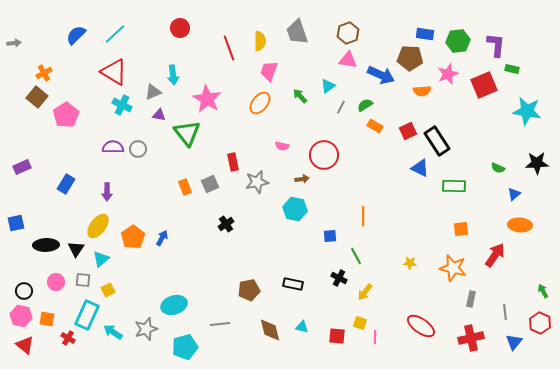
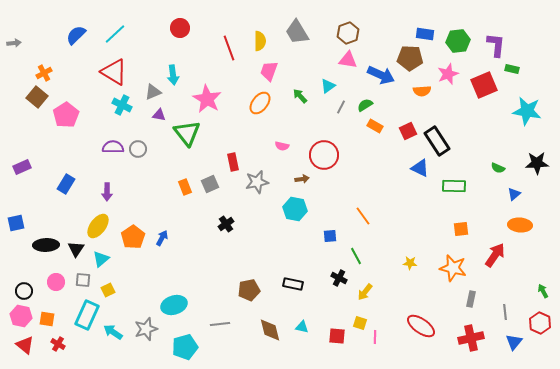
gray trapezoid at (297, 32): rotated 12 degrees counterclockwise
orange line at (363, 216): rotated 36 degrees counterclockwise
red cross at (68, 338): moved 10 px left, 6 px down
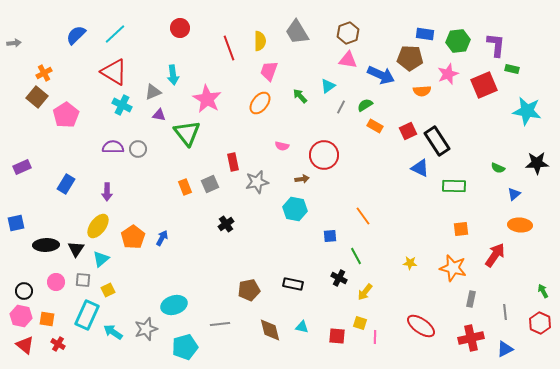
blue triangle at (514, 342): moved 9 px left, 7 px down; rotated 24 degrees clockwise
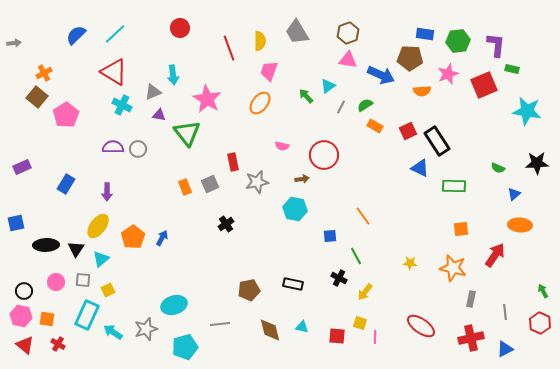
green arrow at (300, 96): moved 6 px right
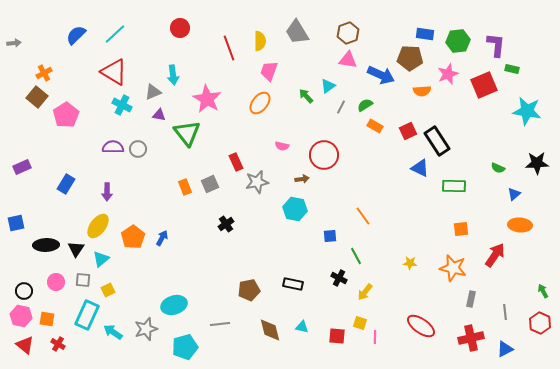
red rectangle at (233, 162): moved 3 px right; rotated 12 degrees counterclockwise
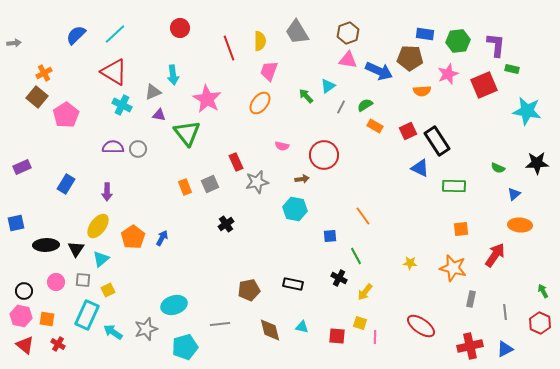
blue arrow at (381, 75): moved 2 px left, 4 px up
red cross at (471, 338): moved 1 px left, 8 px down
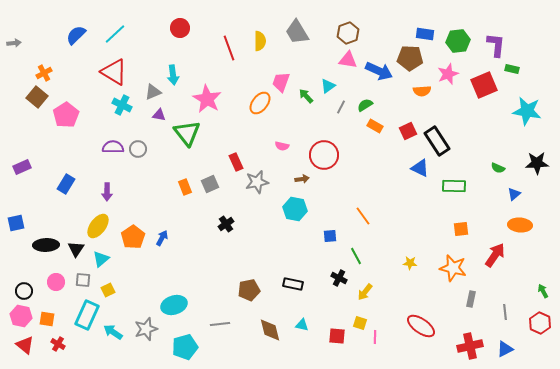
pink trapezoid at (269, 71): moved 12 px right, 11 px down
cyan triangle at (302, 327): moved 2 px up
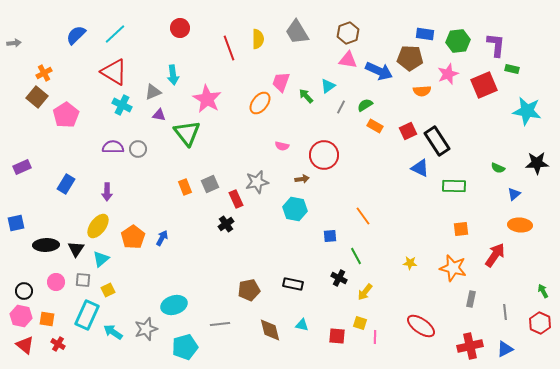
yellow semicircle at (260, 41): moved 2 px left, 2 px up
red rectangle at (236, 162): moved 37 px down
